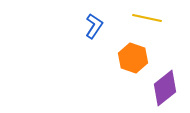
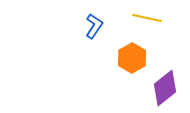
orange hexagon: moved 1 px left; rotated 12 degrees clockwise
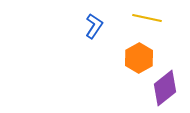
orange hexagon: moved 7 px right
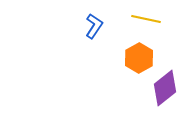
yellow line: moved 1 px left, 1 px down
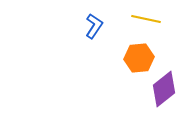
orange hexagon: rotated 24 degrees clockwise
purple diamond: moved 1 px left, 1 px down
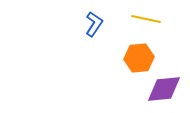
blue L-shape: moved 2 px up
purple diamond: rotated 33 degrees clockwise
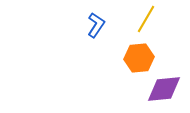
yellow line: rotated 72 degrees counterclockwise
blue L-shape: moved 2 px right, 1 px down
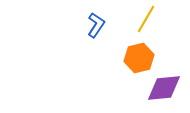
orange hexagon: rotated 8 degrees counterclockwise
purple diamond: moved 1 px up
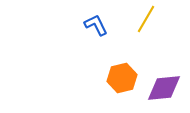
blue L-shape: rotated 60 degrees counterclockwise
orange hexagon: moved 17 px left, 20 px down
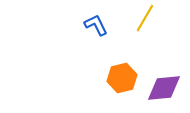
yellow line: moved 1 px left, 1 px up
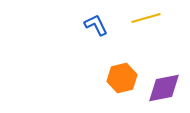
yellow line: moved 1 px right; rotated 44 degrees clockwise
purple diamond: rotated 6 degrees counterclockwise
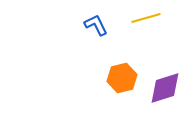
purple diamond: moved 1 px right; rotated 6 degrees counterclockwise
